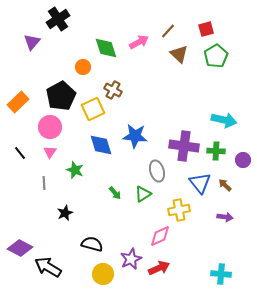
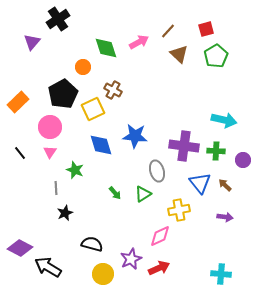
black pentagon: moved 2 px right, 2 px up
gray line: moved 12 px right, 5 px down
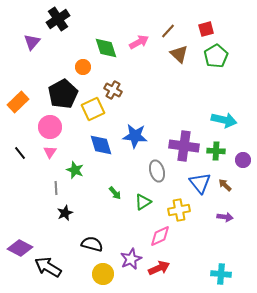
green triangle: moved 8 px down
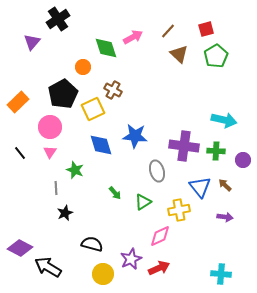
pink arrow: moved 6 px left, 5 px up
blue triangle: moved 4 px down
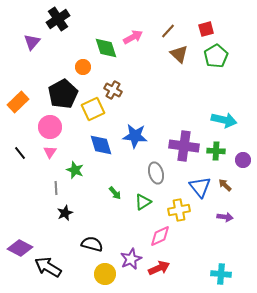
gray ellipse: moved 1 px left, 2 px down
yellow circle: moved 2 px right
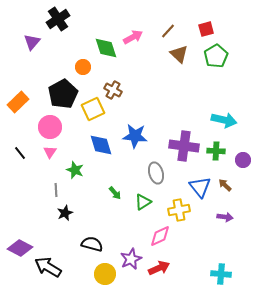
gray line: moved 2 px down
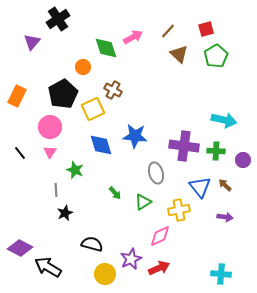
orange rectangle: moved 1 px left, 6 px up; rotated 20 degrees counterclockwise
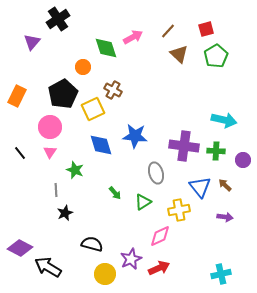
cyan cross: rotated 18 degrees counterclockwise
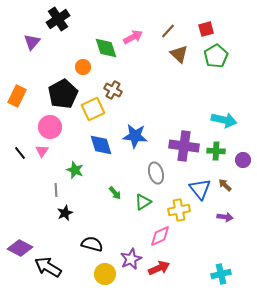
pink triangle: moved 8 px left, 1 px up
blue triangle: moved 2 px down
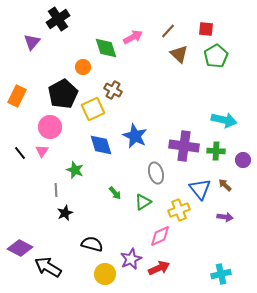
red square: rotated 21 degrees clockwise
blue star: rotated 20 degrees clockwise
yellow cross: rotated 10 degrees counterclockwise
